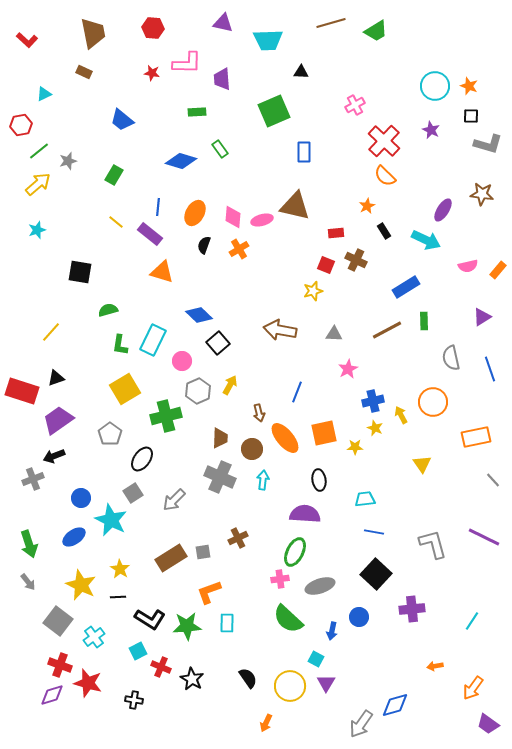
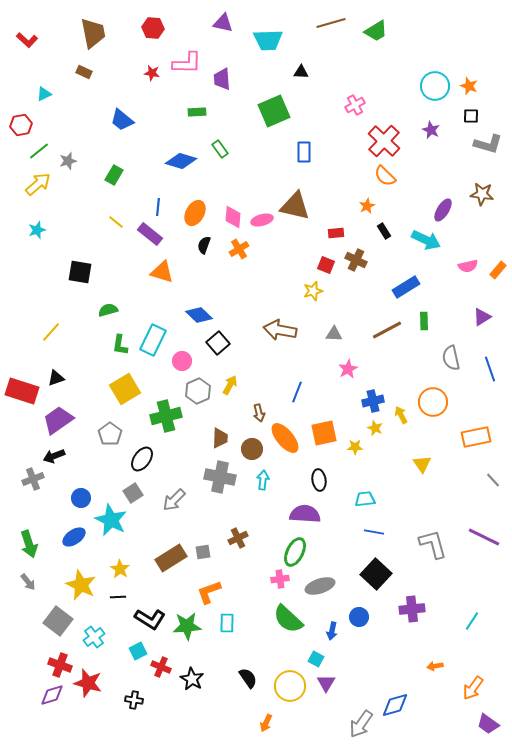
gray cross at (220, 477): rotated 12 degrees counterclockwise
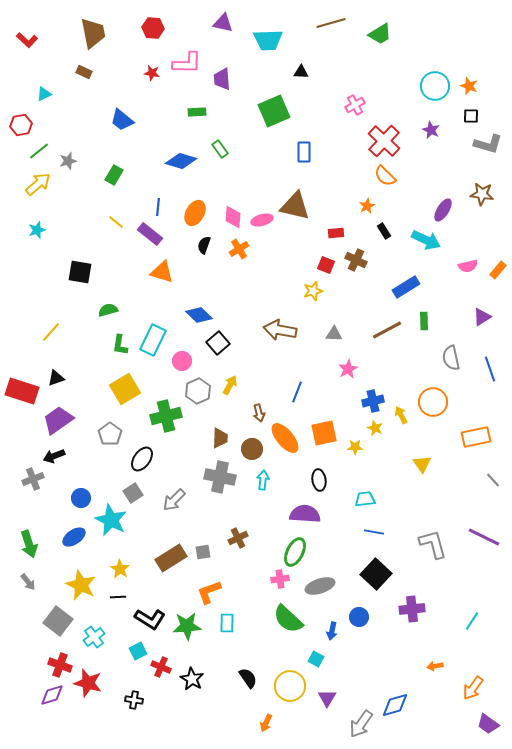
green trapezoid at (376, 31): moved 4 px right, 3 px down
purple triangle at (326, 683): moved 1 px right, 15 px down
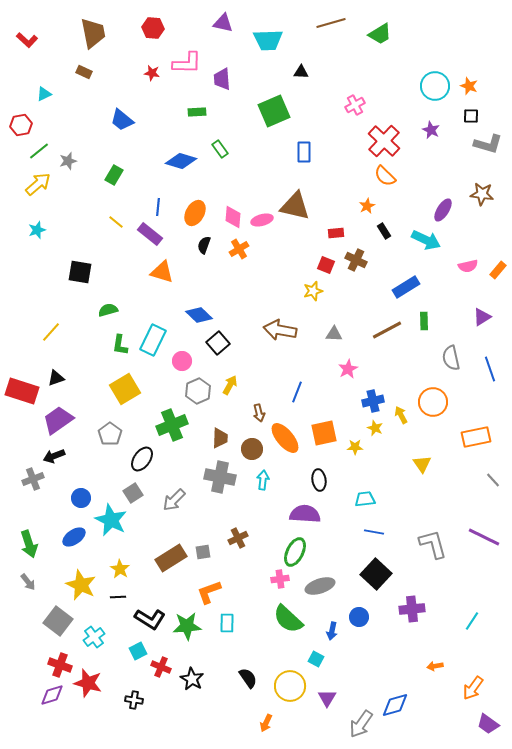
green cross at (166, 416): moved 6 px right, 9 px down; rotated 8 degrees counterclockwise
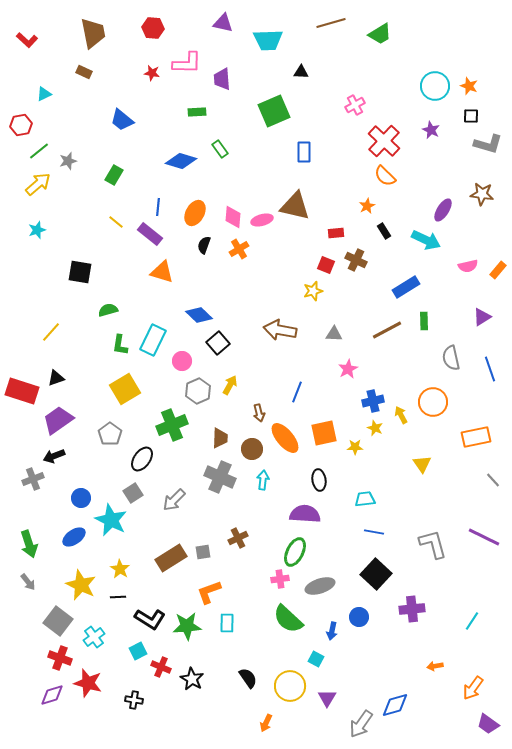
gray cross at (220, 477): rotated 12 degrees clockwise
red cross at (60, 665): moved 7 px up
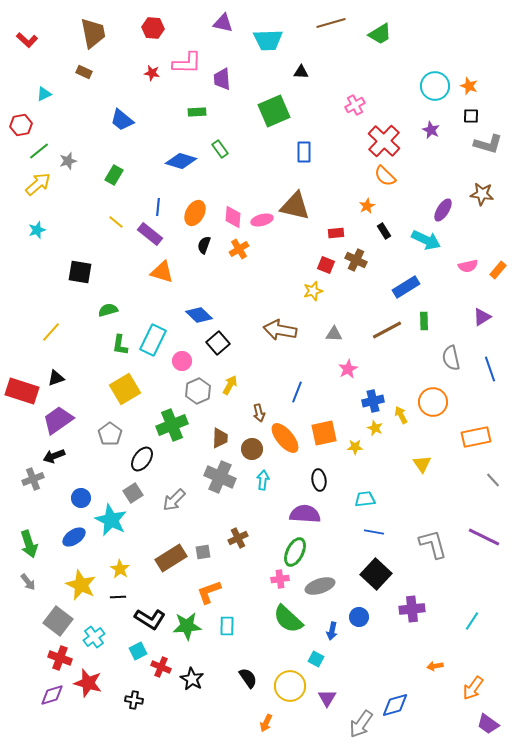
cyan rectangle at (227, 623): moved 3 px down
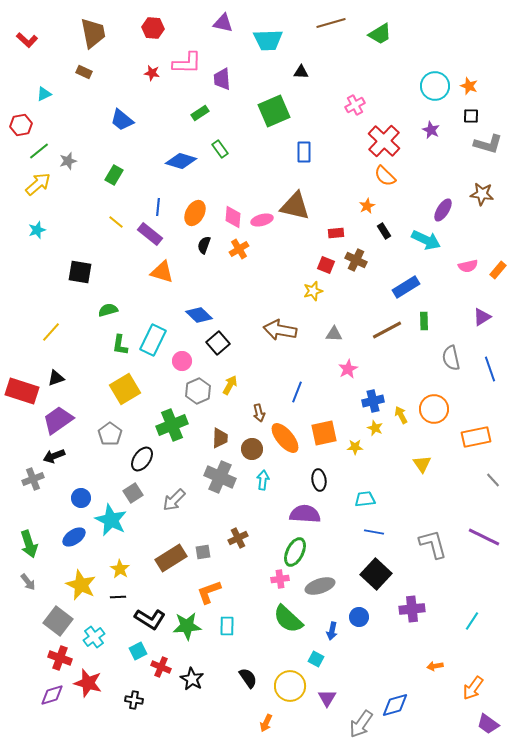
green rectangle at (197, 112): moved 3 px right, 1 px down; rotated 30 degrees counterclockwise
orange circle at (433, 402): moved 1 px right, 7 px down
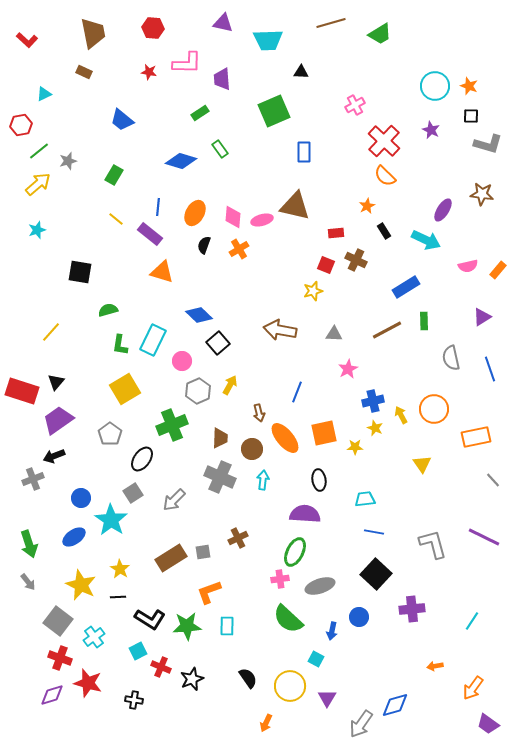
red star at (152, 73): moved 3 px left, 1 px up
yellow line at (116, 222): moved 3 px up
black triangle at (56, 378): moved 4 px down; rotated 30 degrees counterclockwise
cyan star at (111, 520): rotated 8 degrees clockwise
black star at (192, 679): rotated 20 degrees clockwise
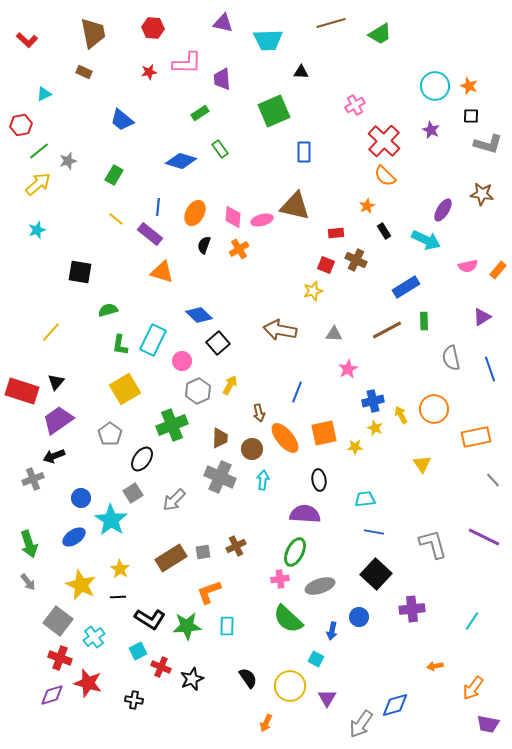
red star at (149, 72): rotated 21 degrees counterclockwise
brown cross at (238, 538): moved 2 px left, 8 px down
purple trapezoid at (488, 724): rotated 25 degrees counterclockwise
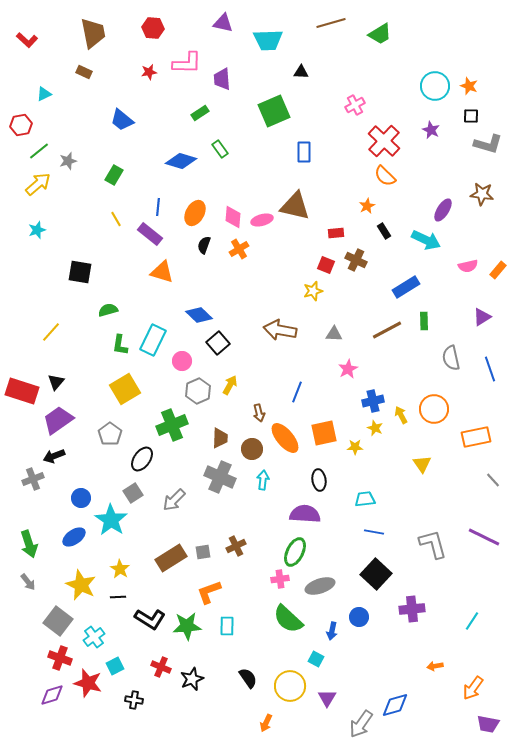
yellow line at (116, 219): rotated 21 degrees clockwise
cyan square at (138, 651): moved 23 px left, 15 px down
